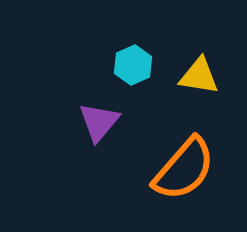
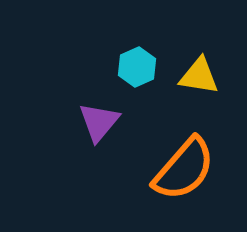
cyan hexagon: moved 4 px right, 2 px down
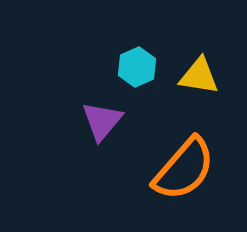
purple triangle: moved 3 px right, 1 px up
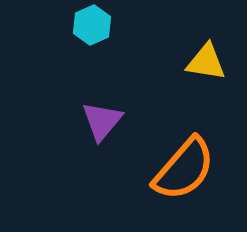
cyan hexagon: moved 45 px left, 42 px up
yellow triangle: moved 7 px right, 14 px up
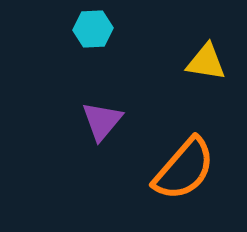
cyan hexagon: moved 1 px right, 4 px down; rotated 21 degrees clockwise
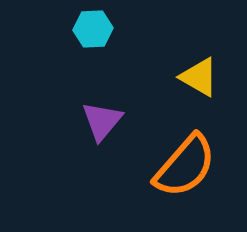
yellow triangle: moved 7 px left, 15 px down; rotated 21 degrees clockwise
orange semicircle: moved 1 px right, 3 px up
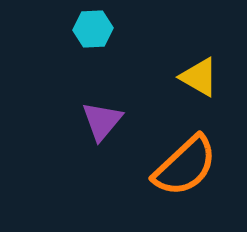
orange semicircle: rotated 6 degrees clockwise
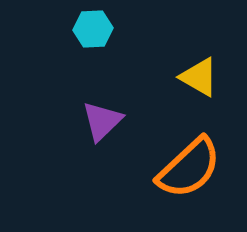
purple triangle: rotated 6 degrees clockwise
orange semicircle: moved 4 px right, 2 px down
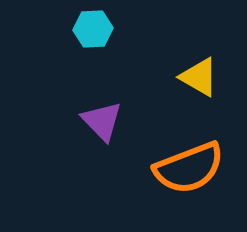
purple triangle: rotated 30 degrees counterclockwise
orange semicircle: rotated 22 degrees clockwise
